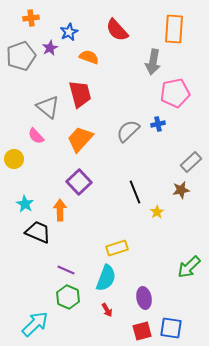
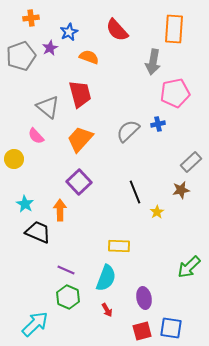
yellow rectangle: moved 2 px right, 2 px up; rotated 20 degrees clockwise
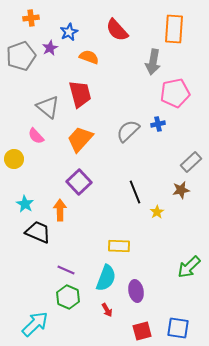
purple ellipse: moved 8 px left, 7 px up
blue square: moved 7 px right
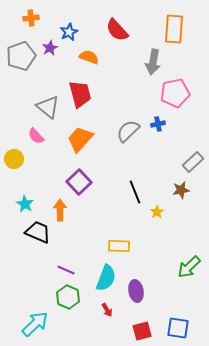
gray rectangle: moved 2 px right
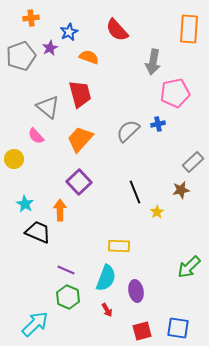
orange rectangle: moved 15 px right
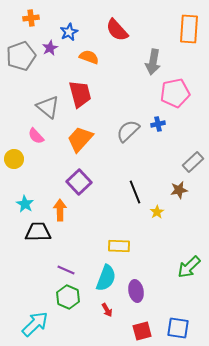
brown star: moved 2 px left
black trapezoid: rotated 24 degrees counterclockwise
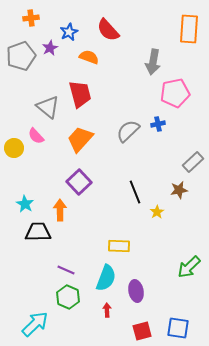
red semicircle: moved 9 px left
yellow circle: moved 11 px up
red arrow: rotated 152 degrees counterclockwise
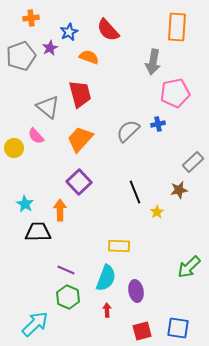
orange rectangle: moved 12 px left, 2 px up
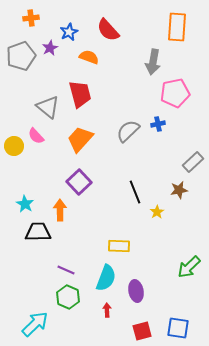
yellow circle: moved 2 px up
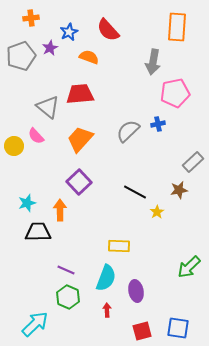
red trapezoid: rotated 80 degrees counterclockwise
black line: rotated 40 degrees counterclockwise
cyan star: moved 2 px right, 1 px up; rotated 24 degrees clockwise
